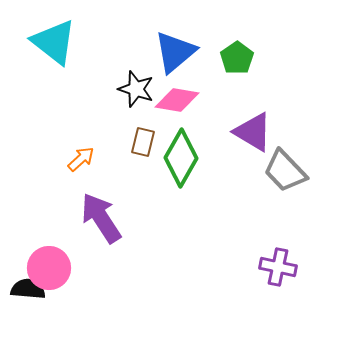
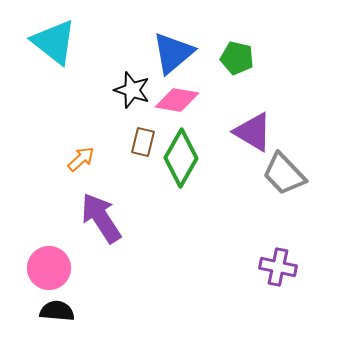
blue triangle: moved 2 px left, 1 px down
green pentagon: rotated 24 degrees counterclockwise
black star: moved 4 px left, 1 px down
gray trapezoid: moved 1 px left, 3 px down
black semicircle: moved 29 px right, 22 px down
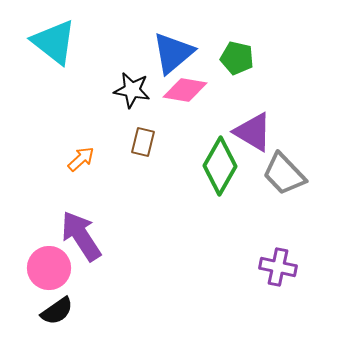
black star: rotated 9 degrees counterclockwise
pink diamond: moved 8 px right, 10 px up
green diamond: moved 39 px right, 8 px down
purple arrow: moved 20 px left, 18 px down
black semicircle: rotated 140 degrees clockwise
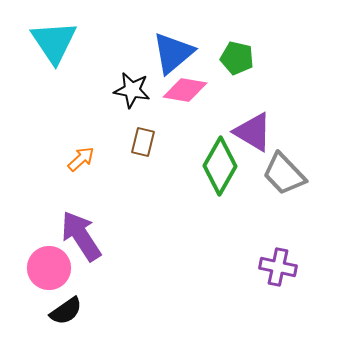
cyan triangle: rotated 18 degrees clockwise
black semicircle: moved 9 px right
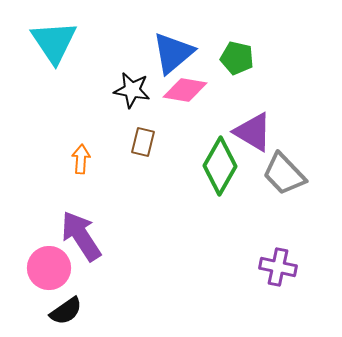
orange arrow: rotated 44 degrees counterclockwise
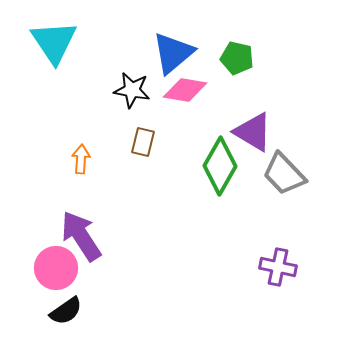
pink circle: moved 7 px right
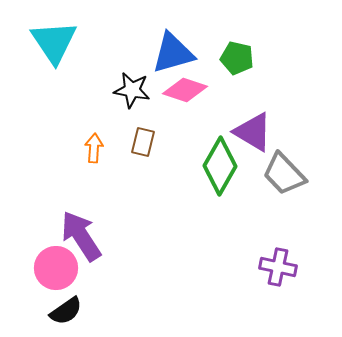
blue triangle: rotated 24 degrees clockwise
pink diamond: rotated 9 degrees clockwise
orange arrow: moved 13 px right, 11 px up
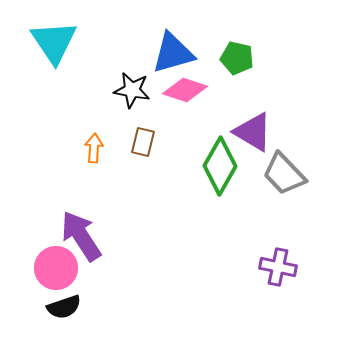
black semicircle: moved 2 px left, 4 px up; rotated 16 degrees clockwise
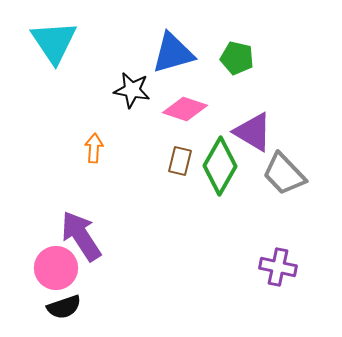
pink diamond: moved 19 px down
brown rectangle: moved 37 px right, 19 px down
